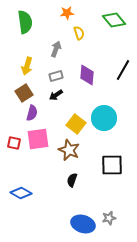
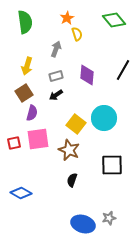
orange star: moved 5 px down; rotated 24 degrees counterclockwise
yellow semicircle: moved 2 px left, 1 px down
red square: rotated 24 degrees counterclockwise
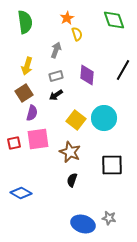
green diamond: rotated 20 degrees clockwise
gray arrow: moved 1 px down
yellow square: moved 4 px up
brown star: moved 1 px right, 2 px down
gray star: rotated 24 degrees clockwise
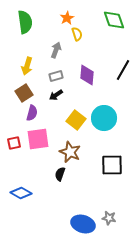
black semicircle: moved 12 px left, 6 px up
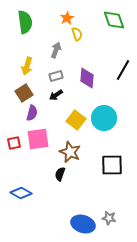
purple diamond: moved 3 px down
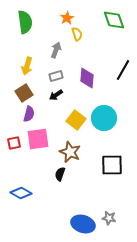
purple semicircle: moved 3 px left, 1 px down
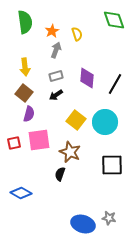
orange star: moved 15 px left, 13 px down
yellow arrow: moved 2 px left, 1 px down; rotated 24 degrees counterclockwise
black line: moved 8 px left, 14 px down
brown square: rotated 18 degrees counterclockwise
cyan circle: moved 1 px right, 4 px down
pink square: moved 1 px right, 1 px down
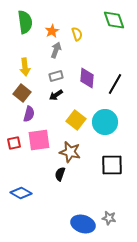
brown square: moved 2 px left
brown star: rotated 10 degrees counterclockwise
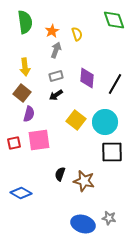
brown star: moved 14 px right, 29 px down
black square: moved 13 px up
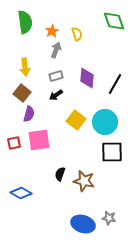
green diamond: moved 1 px down
